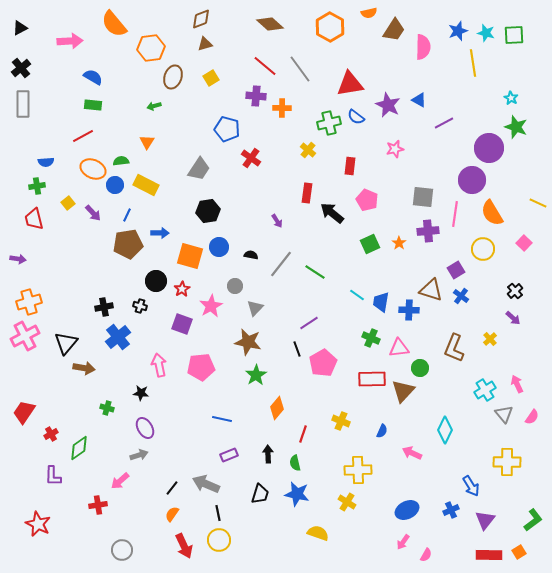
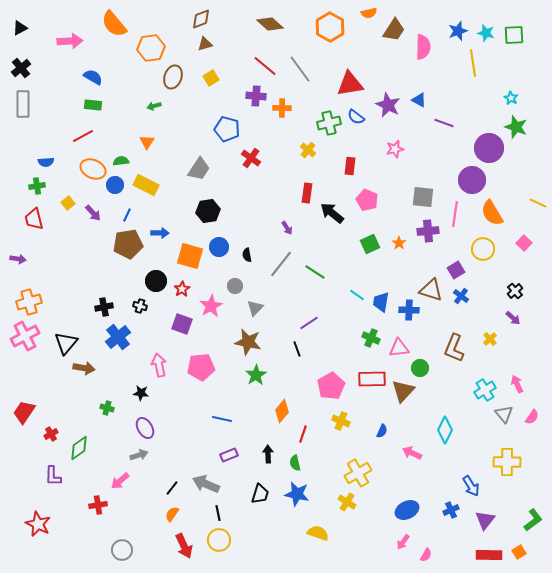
purple line at (444, 123): rotated 48 degrees clockwise
purple arrow at (277, 221): moved 10 px right, 7 px down
black semicircle at (251, 255): moved 4 px left; rotated 112 degrees counterclockwise
pink pentagon at (323, 363): moved 8 px right, 23 px down
orange diamond at (277, 408): moved 5 px right, 3 px down
yellow cross at (358, 470): moved 3 px down; rotated 28 degrees counterclockwise
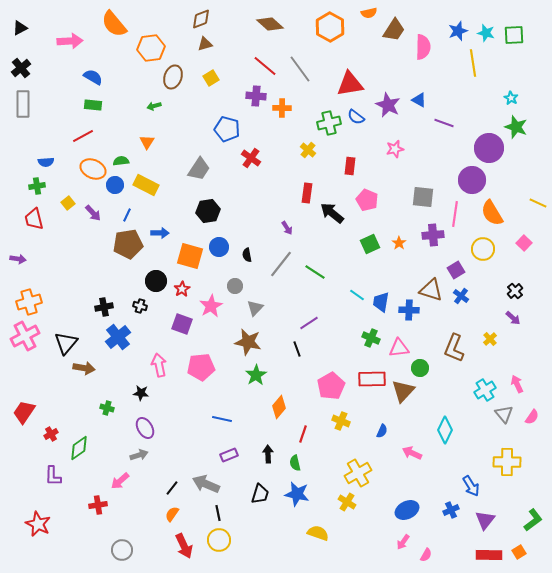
purple cross at (428, 231): moved 5 px right, 4 px down
orange diamond at (282, 411): moved 3 px left, 4 px up
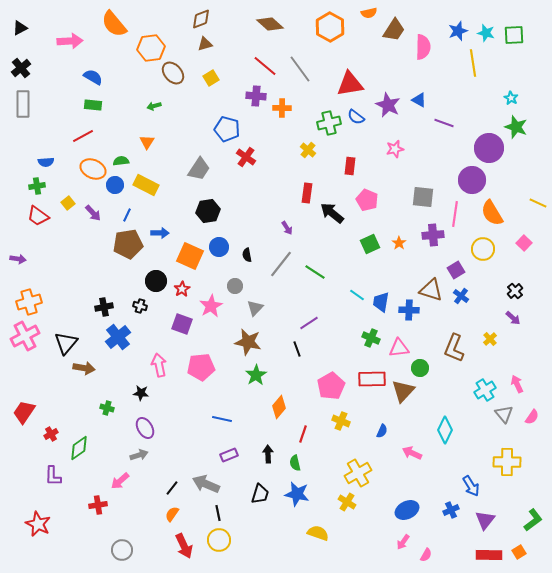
brown ellipse at (173, 77): moved 4 px up; rotated 60 degrees counterclockwise
red cross at (251, 158): moved 5 px left, 1 px up
red trapezoid at (34, 219): moved 4 px right, 3 px up; rotated 40 degrees counterclockwise
orange square at (190, 256): rotated 8 degrees clockwise
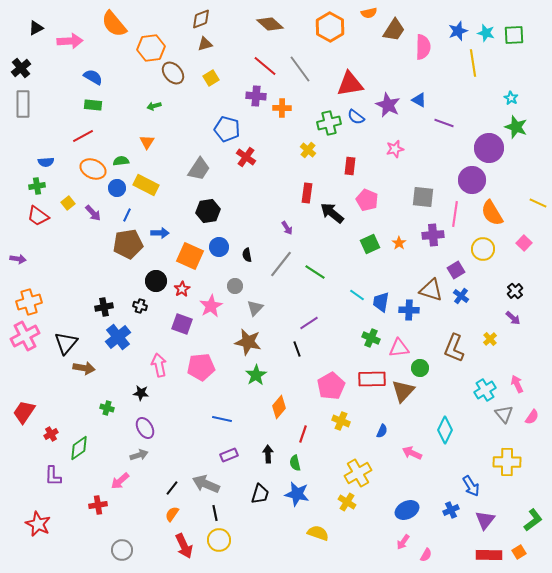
black triangle at (20, 28): moved 16 px right
blue circle at (115, 185): moved 2 px right, 3 px down
black line at (218, 513): moved 3 px left
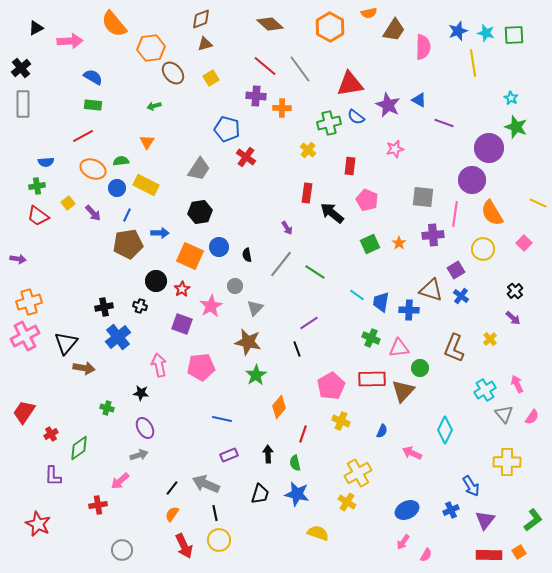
black hexagon at (208, 211): moved 8 px left, 1 px down
